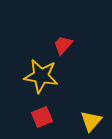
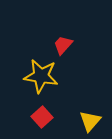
red square: rotated 20 degrees counterclockwise
yellow triangle: moved 1 px left
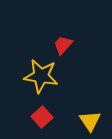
yellow triangle: rotated 15 degrees counterclockwise
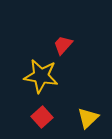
yellow triangle: moved 2 px left, 3 px up; rotated 20 degrees clockwise
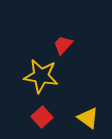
yellow triangle: rotated 40 degrees counterclockwise
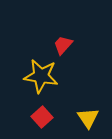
yellow triangle: rotated 20 degrees clockwise
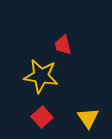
red trapezoid: rotated 55 degrees counterclockwise
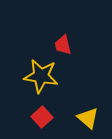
yellow triangle: rotated 15 degrees counterclockwise
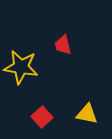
yellow star: moved 20 px left, 9 px up
yellow triangle: moved 1 px left, 4 px up; rotated 30 degrees counterclockwise
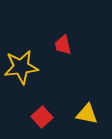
yellow star: rotated 16 degrees counterclockwise
